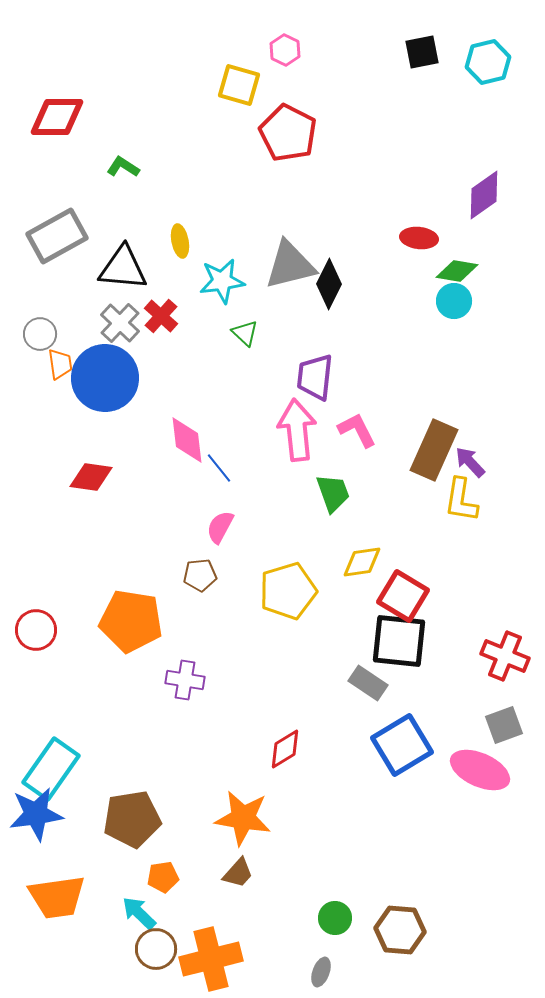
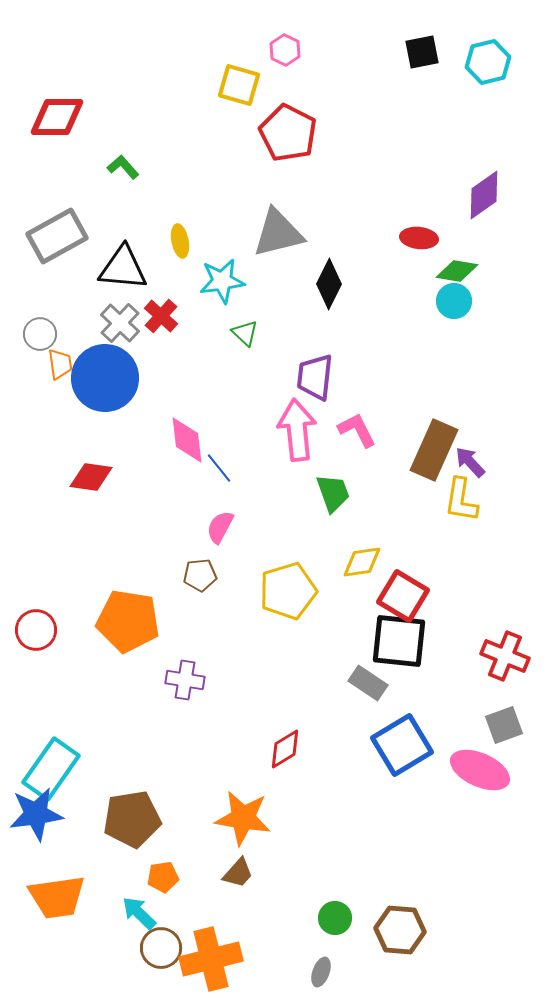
green L-shape at (123, 167): rotated 16 degrees clockwise
gray triangle at (290, 265): moved 12 px left, 32 px up
orange pentagon at (131, 621): moved 3 px left
brown circle at (156, 949): moved 5 px right, 1 px up
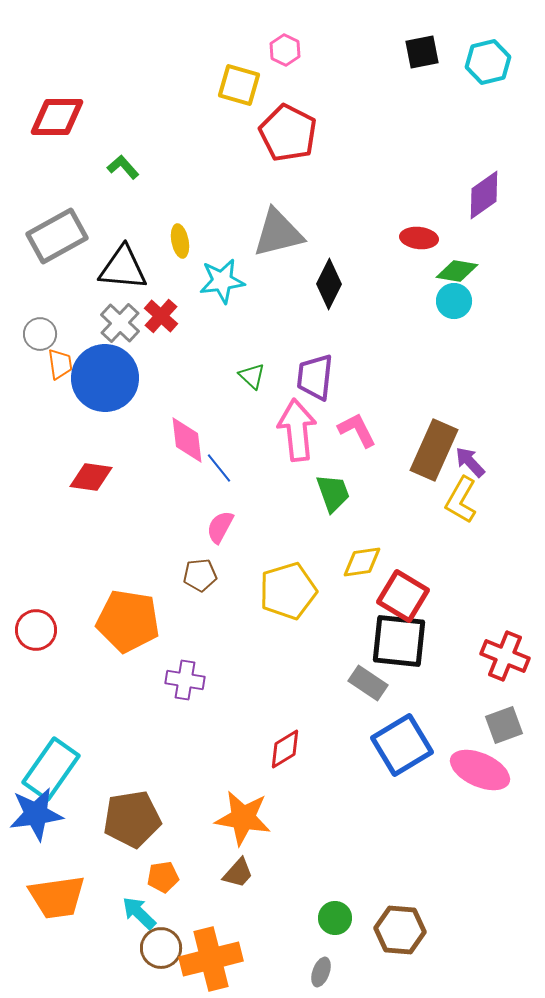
green triangle at (245, 333): moved 7 px right, 43 px down
yellow L-shape at (461, 500): rotated 21 degrees clockwise
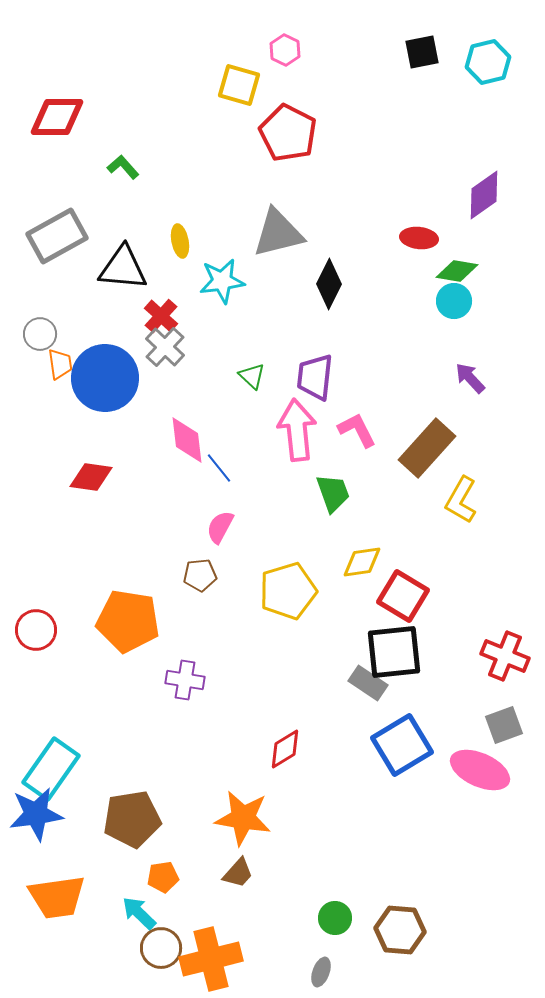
gray cross at (120, 323): moved 45 px right, 24 px down
brown rectangle at (434, 450): moved 7 px left, 2 px up; rotated 18 degrees clockwise
purple arrow at (470, 462): moved 84 px up
black square at (399, 641): moved 5 px left, 11 px down; rotated 12 degrees counterclockwise
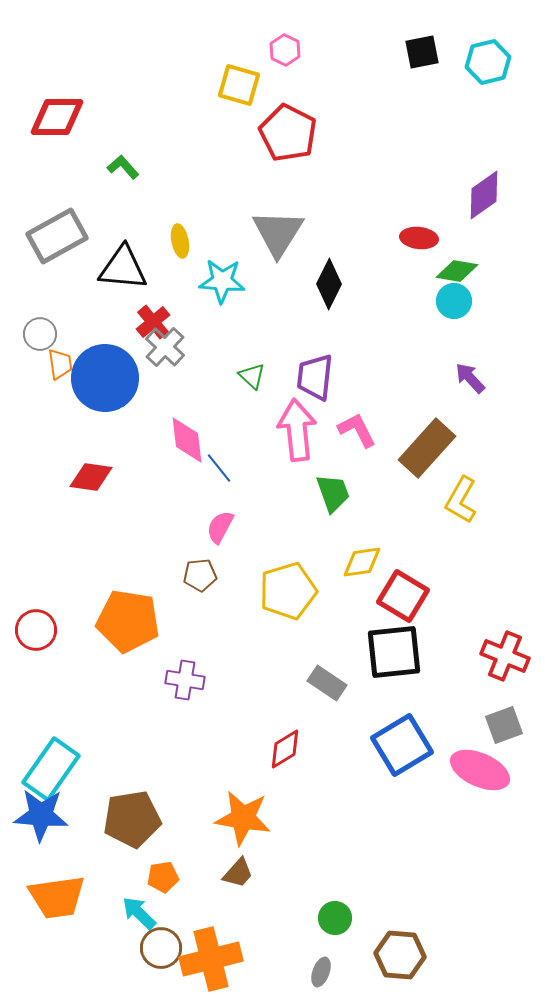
gray triangle at (278, 233): rotated 44 degrees counterclockwise
cyan star at (222, 281): rotated 12 degrees clockwise
red cross at (161, 316): moved 8 px left, 6 px down; rotated 8 degrees clockwise
gray rectangle at (368, 683): moved 41 px left
blue star at (36, 814): moved 5 px right, 1 px down; rotated 12 degrees clockwise
brown hexagon at (400, 930): moved 25 px down
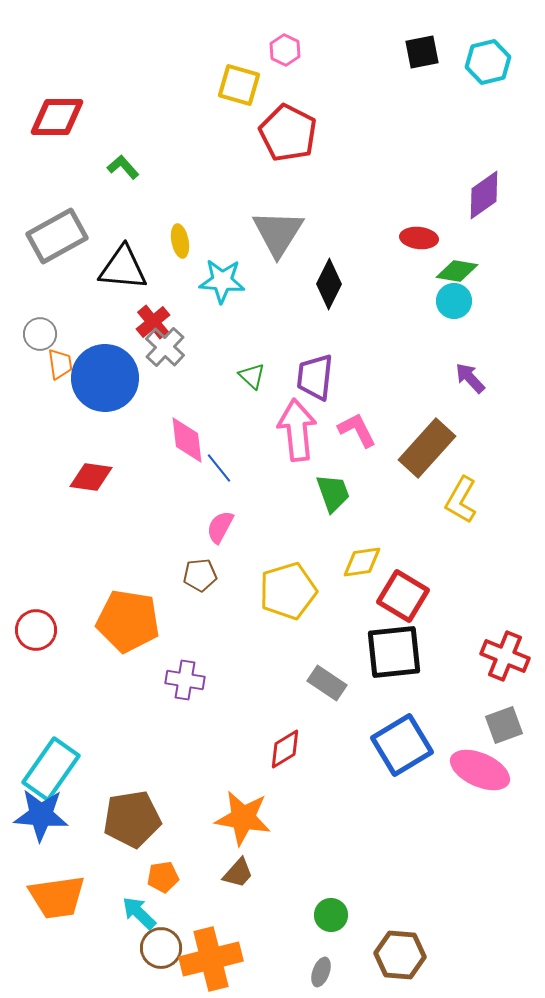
green circle at (335, 918): moved 4 px left, 3 px up
